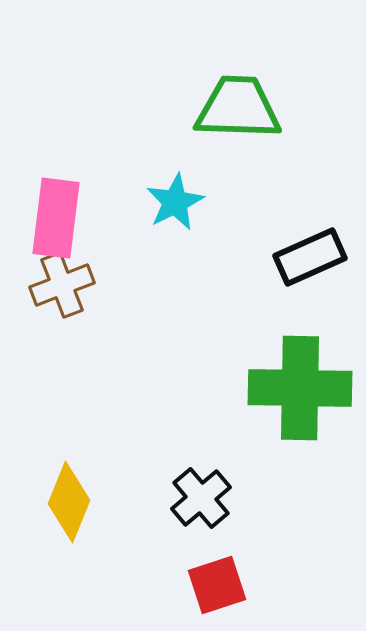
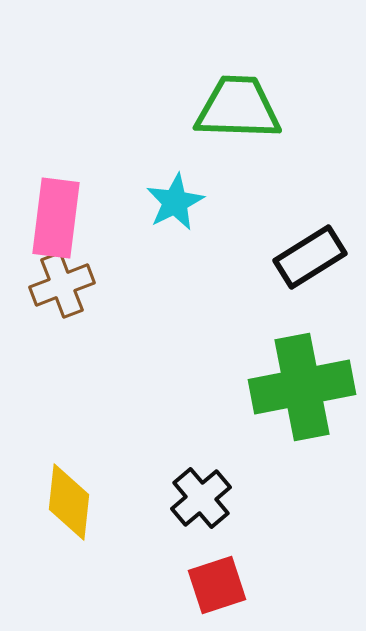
black rectangle: rotated 8 degrees counterclockwise
green cross: moved 2 px right, 1 px up; rotated 12 degrees counterclockwise
yellow diamond: rotated 16 degrees counterclockwise
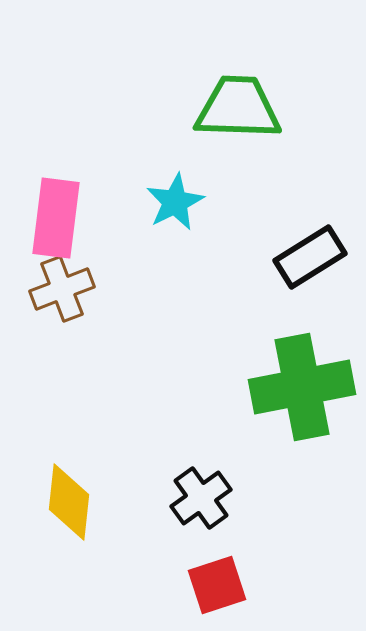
brown cross: moved 4 px down
black cross: rotated 4 degrees clockwise
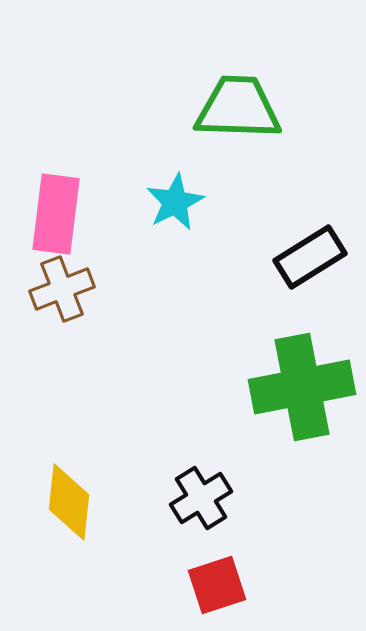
pink rectangle: moved 4 px up
black cross: rotated 4 degrees clockwise
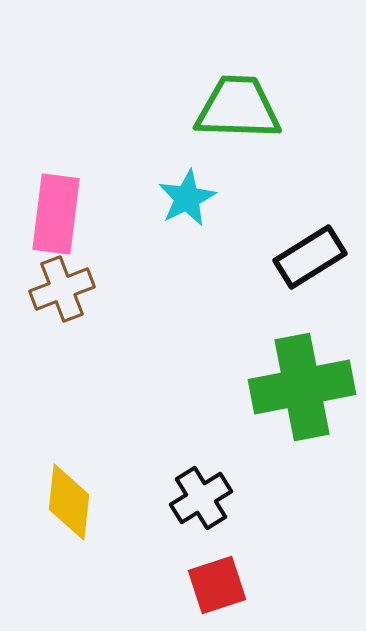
cyan star: moved 12 px right, 4 px up
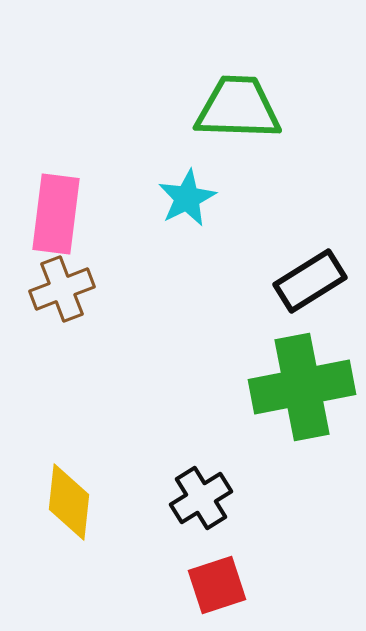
black rectangle: moved 24 px down
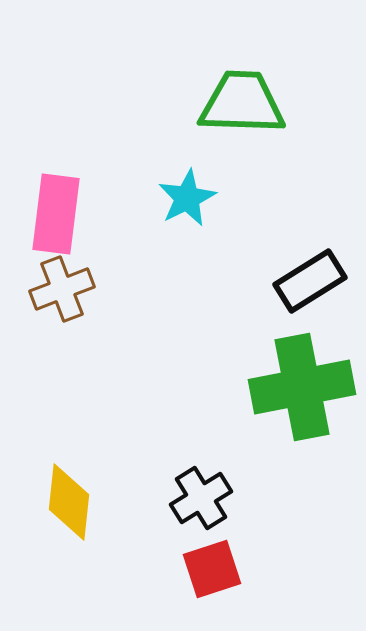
green trapezoid: moved 4 px right, 5 px up
red square: moved 5 px left, 16 px up
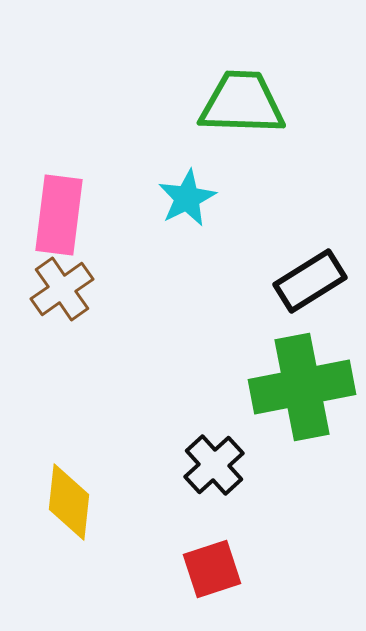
pink rectangle: moved 3 px right, 1 px down
brown cross: rotated 14 degrees counterclockwise
black cross: moved 13 px right, 33 px up; rotated 10 degrees counterclockwise
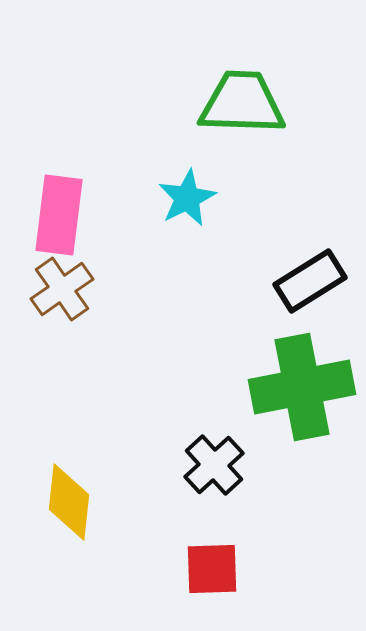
red square: rotated 16 degrees clockwise
